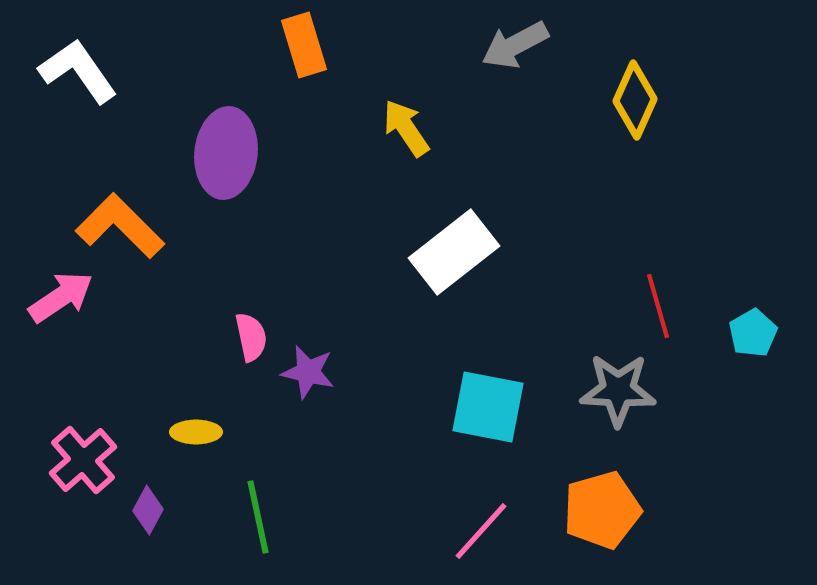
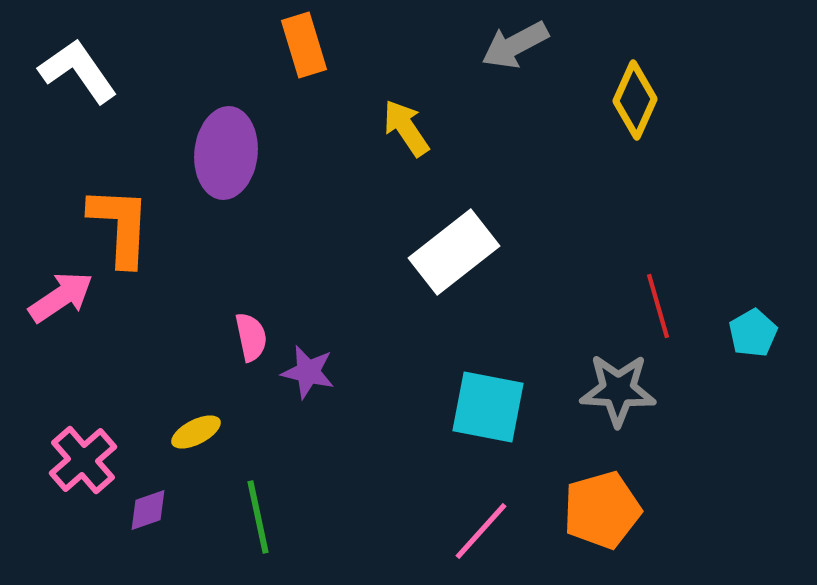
orange L-shape: rotated 48 degrees clockwise
yellow ellipse: rotated 27 degrees counterclockwise
purple diamond: rotated 42 degrees clockwise
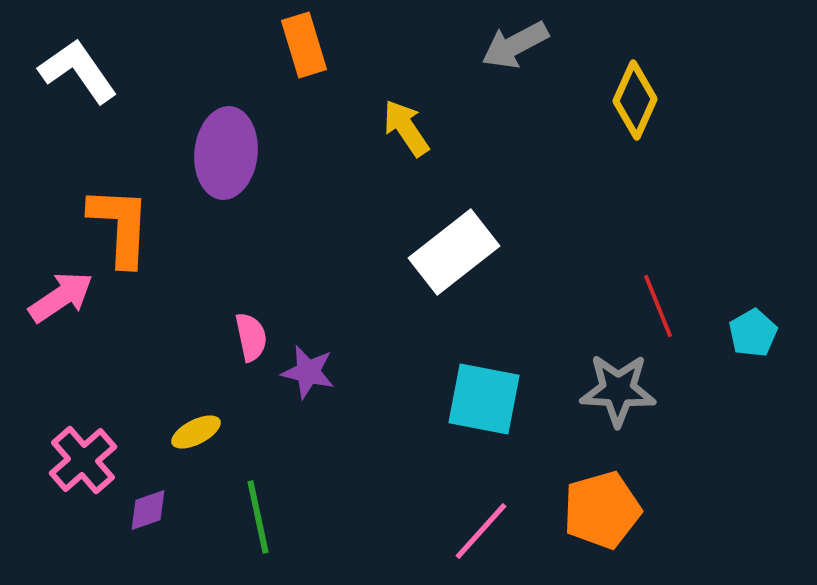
red line: rotated 6 degrees counterclockwise
cyan square: moved 4 px left, 8 px up
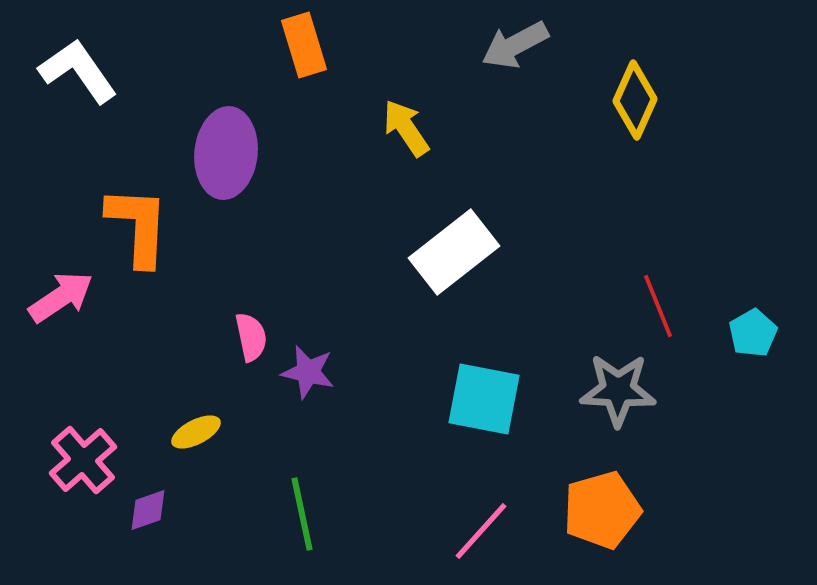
orange L-shape: moved 18 px right
green line: moved 44 px right, 3 px up
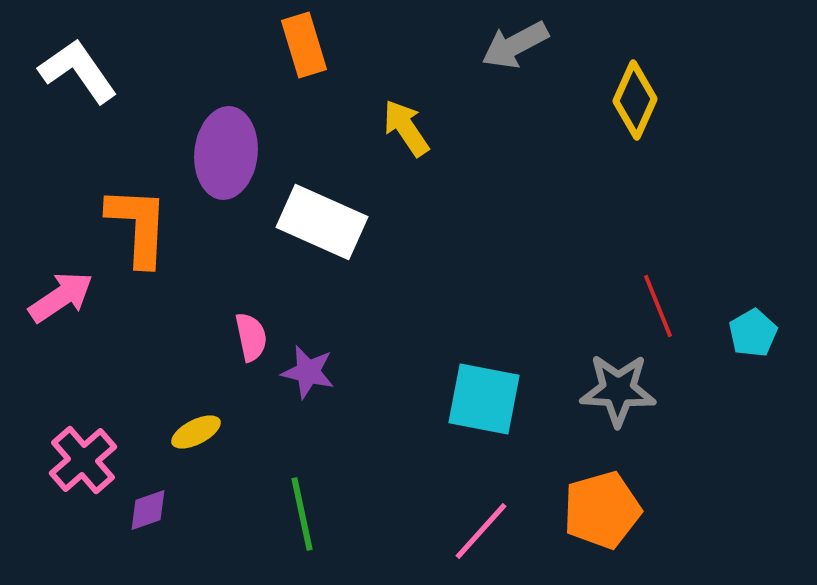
white rectangle: moved 132 px left, 30 px up; rotated 62 degrees clockwise
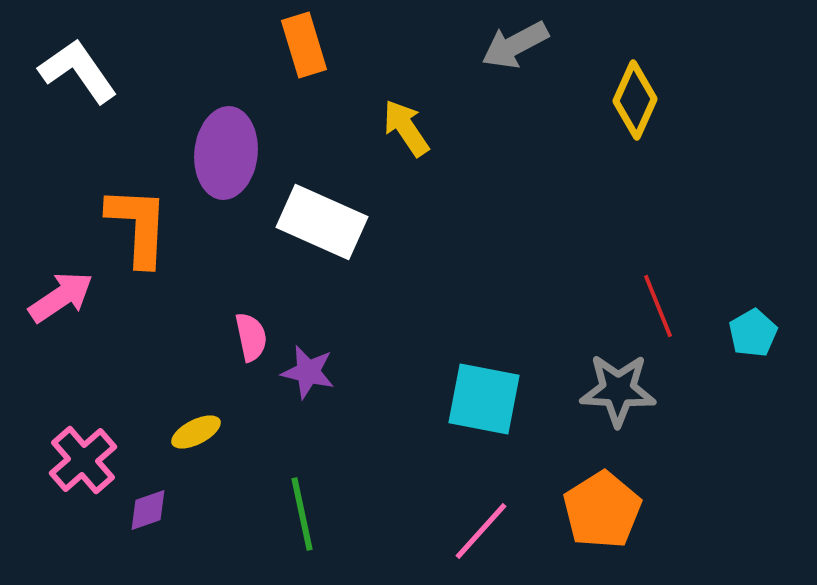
orange pentagon: rotated 16 degrees counterclockwise
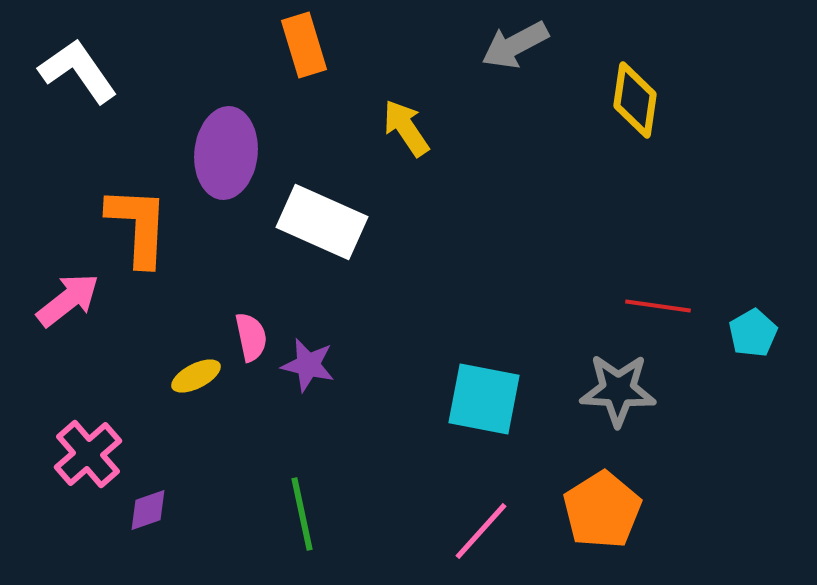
yellow diamond: rotated 16 degrees counterclockwise
pink arrow: moved 7 px right, 3 px down; rotated 4 degrees counterclockwise
red line: rotated 60 degrees counterclockwise
purple star: moved 7 px up
yellow ellipse: moved 56 px up
pink cross: moved 5 px right, 6 px up
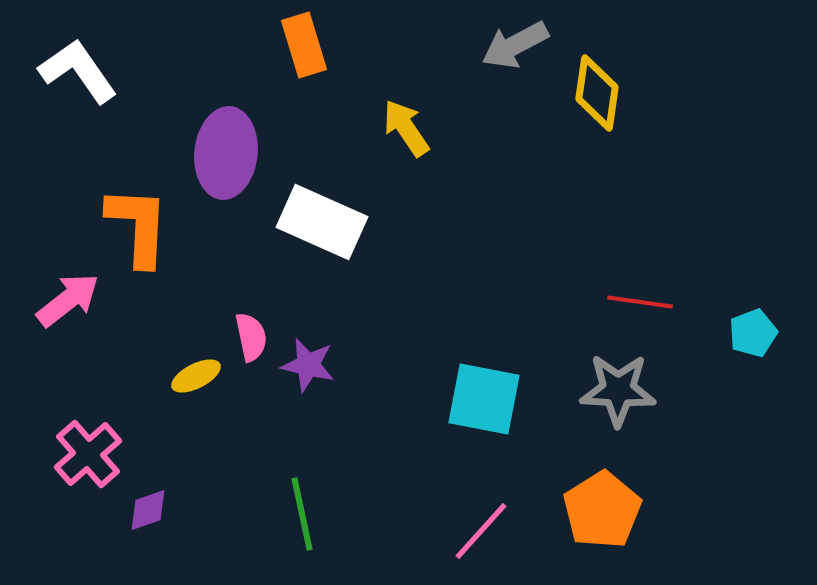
yellow diamond: moved 38 px left, 7 px up
red line: moved 18 px left, 4 px up
cyan pentagon: rotated 9 degrees clockwise
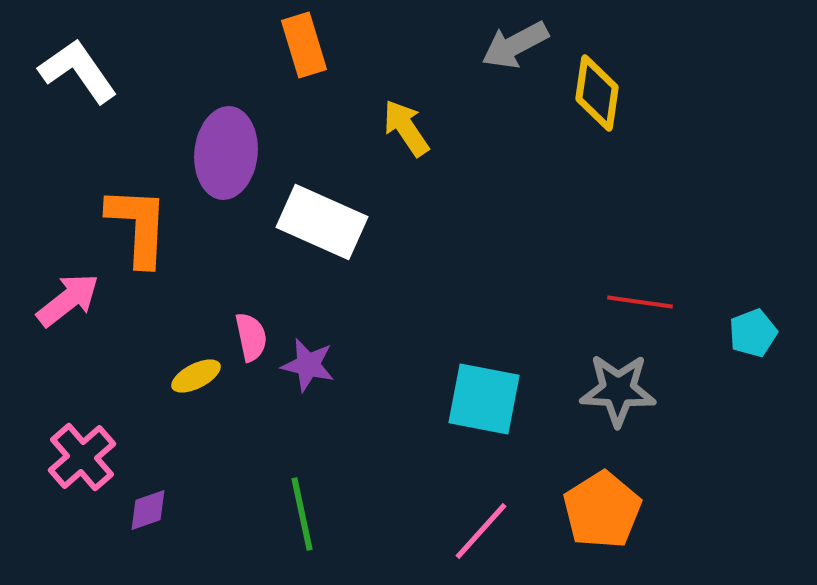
pink cross: moved 6 px left, 3 px down
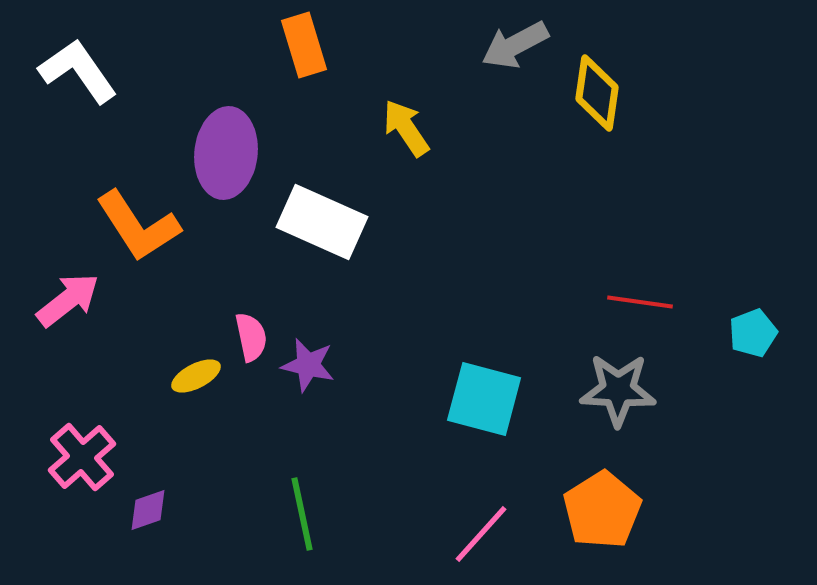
orange L-shape: rotated 144 degrees clockwise
cyan square: rotated 4 degrees clockwise
pink line: moved 3 px down
